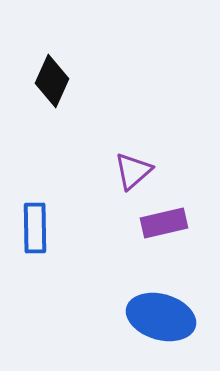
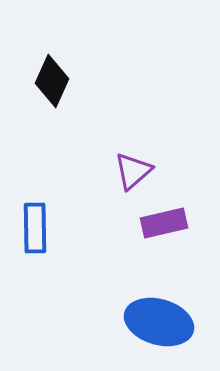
blue ellipse: moved 2 px left, 5 px down
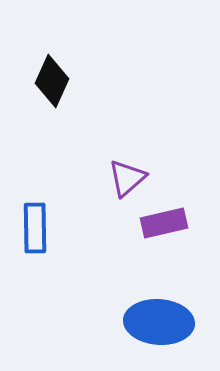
purple triangle: moved 6 px left, 7 px down
blue ellipse: rotated 12 degrees counterclockwise
